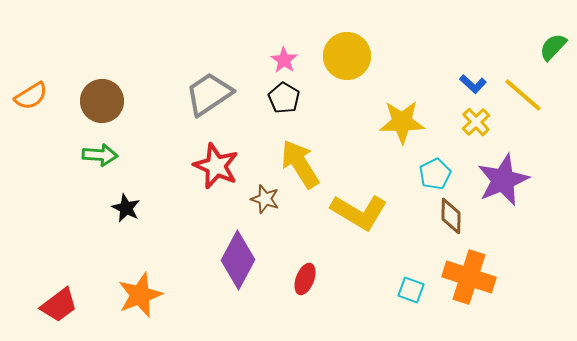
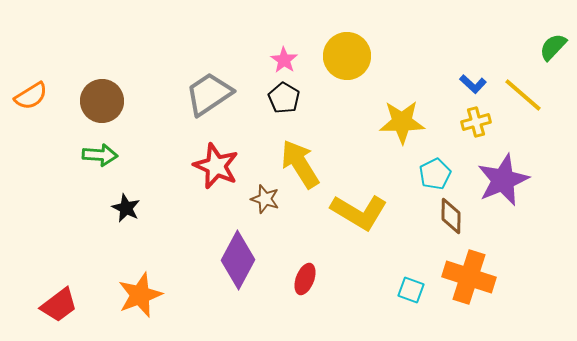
yellow cross: rotated 28 degrees clockwise
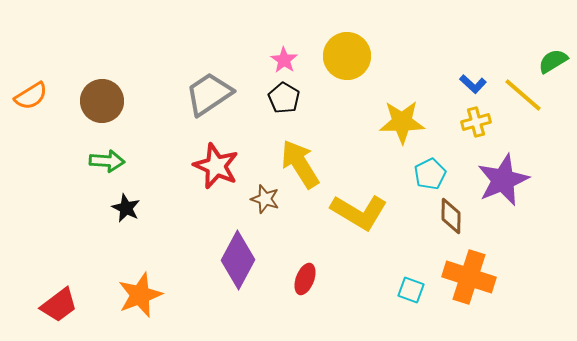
green semicircle: moved 14 px down; rotated 16 degrees clockwise
green arrow: moved 7 px right, 6 px down
cyan pentagon: moved 5 px left
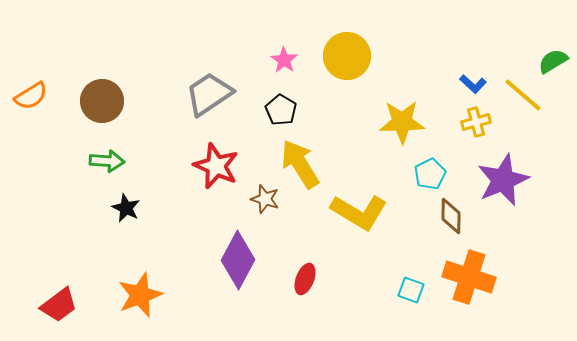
black pentagon: moved 3 px left, 12 px down
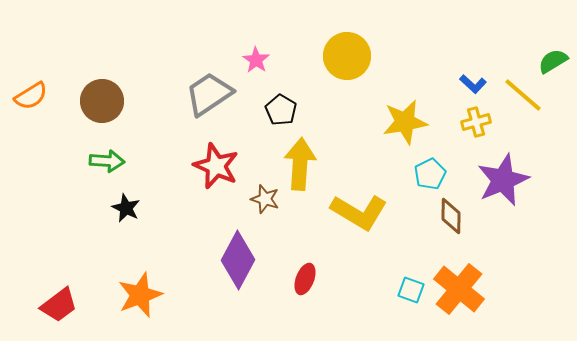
pink star: moved 28 px left
yellow star: moved 3 px right; rotated 9 degrees counterclockwise
yellow arrow: rotated 36 degrees clockwise
orange cross: moved 10 px left, 12 px down; rotated 21 degrees clockwise
